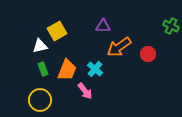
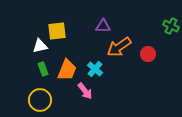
yellow square: rotated 24 degrees clockwise
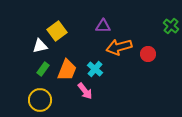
green cross: rotated 14 degrees clockwise
yellow square: rotated 30 degrees counterclockwise
orange arrow: rotated 20 degrees clockwise
green rectangle: rotated 56 degrees clockwise
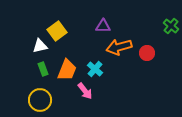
red circle: moved 1 px left, 1 px up
green rectangle: rotated 56 degrees counterclockwise
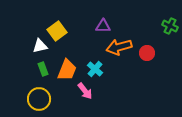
green cross: moved 1 px left; rotated 14 degrees counterclockwise
yellow circle: moved 1 px left, 1 px up
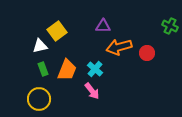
pink arrow: moved 7 px right
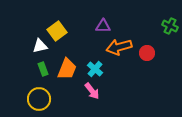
orange trapezoid: moved 1 px up
